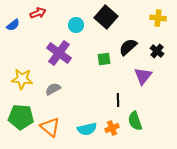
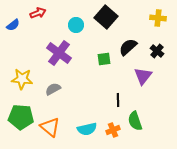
orange cross: moved 1 px right, 2 px down
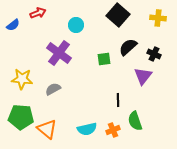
black square: moved 12 px right, 2 px up
black cross: moved 3 px left, 3 px down; rotated 16 degrees counterclockwise
orange triangle: moved 3 px left, 2 px down
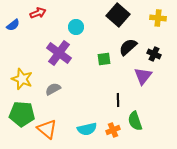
cyan circle: moved 2 px down
yellow star: rotated 15 degrees clockwise
green pentagon: moved 1 px right, 3 px up
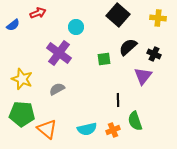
gray semicircle: moved 4 px right
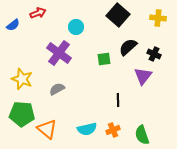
green semicircle: moved 7 px right, 14 px down
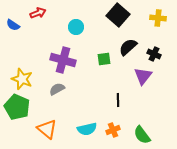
blue semicircle: rotated 72 degrees clockwise
purple cross: moved 4 px right, 7 px down; rotated 20 degrees counterclockwise
green pentagon: moved 5 px left, 7 px up; rotated 20 degrees clockwise
green semicircle: rotated 18 degrees counterclockwise
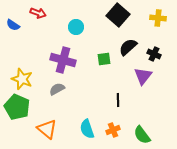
red arrow: rotated 42 degrees clockwise
cyan semicircle: rotated 84 degrees clockwise
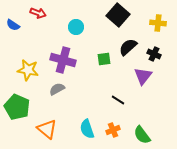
yellow cross: moved 5 px down
yellow star: moved 6 px right, 9 px up; rotated 10 degrees counterclockwise
black line: rotated 56 degrees counterclockwise
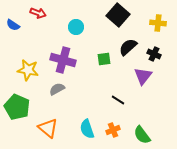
orange triangle: moved 1 px right, 1 px up
